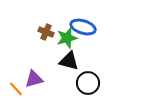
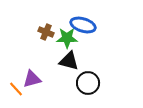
blue ellipse: moved 2 px up
green star: rotated 15 degrees clockwise
purple triangle: moved 2 px left
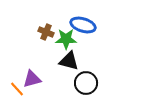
green star: moved 1 px left, 1 px down
black circle: moved 2 px left
orange line: moved 1 px right
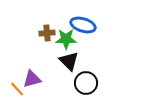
brown cross: moved 1 px right, 1 px down; rotated 28 degrees counterclockwise
black triangle: rotated 30 degrees clockwise
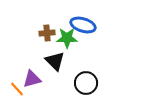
green star: moved 1 px right, 1 px up
black triangle: moved 14 px left
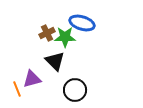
blue ellipse: moved 1 px left, 2 px up
brown cross: rotated 21 degrees counterclockwise
green star: moved 2 px left, 1 px up
black circle: moved 11 px left, 7 px down
orange line: rotated 21 degrees clockwise
